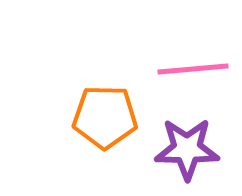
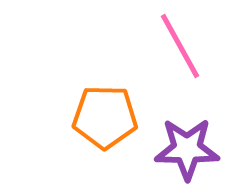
pink line: moved 13 px left, 23 px up; rotated 66 degrees clockwise
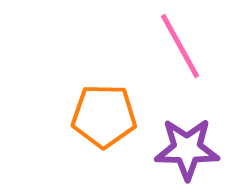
orange pentagon: moved 1 px left, 1 px up
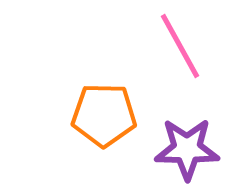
orange pentagon: moved 1 px up
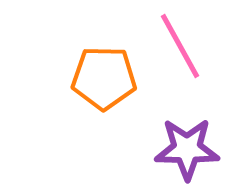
orange pentagon: moved 37 px up
